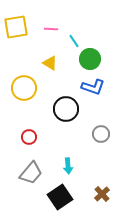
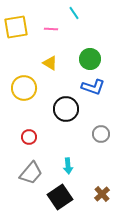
cyan line: moved 28 px up
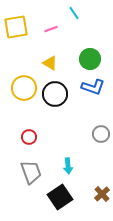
pink line: rotated 24 degrees counterclockwise
black circle: moved 11 px left, 15 px up
gray trapezoid: moved 1 px up; rotated 60 degrees counterclockwise
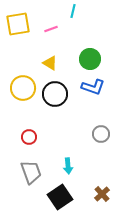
cyan line: moved 1 px left, 2 px up; rotated 48 degrees clockwise
yellow square: moved 2 px right, 3 px up
yellow circle: moved 1 px left
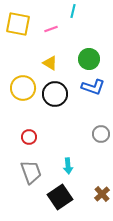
yellow square: rotated 20 degrees clockwise
green circle: moved 1 px left
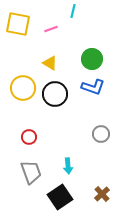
green circle: moved 3 px right
